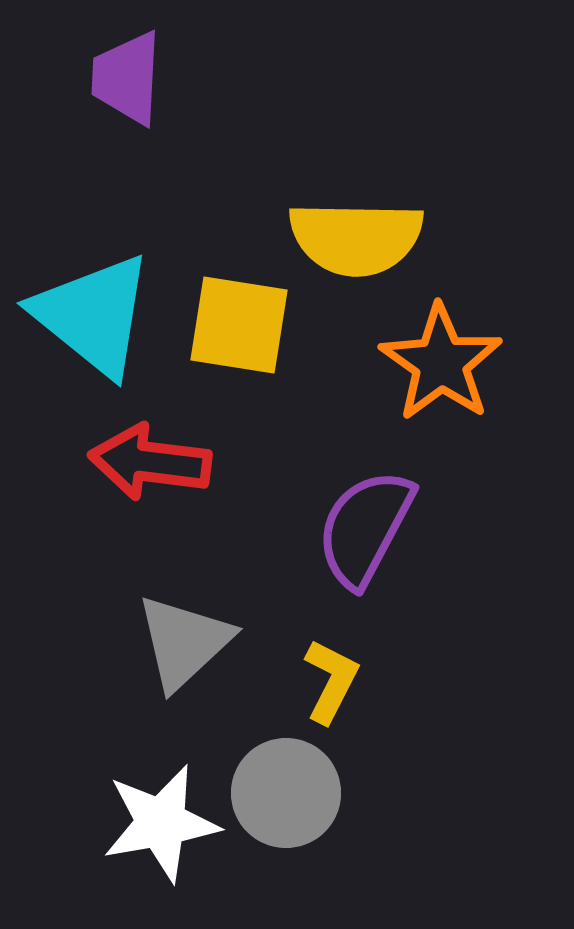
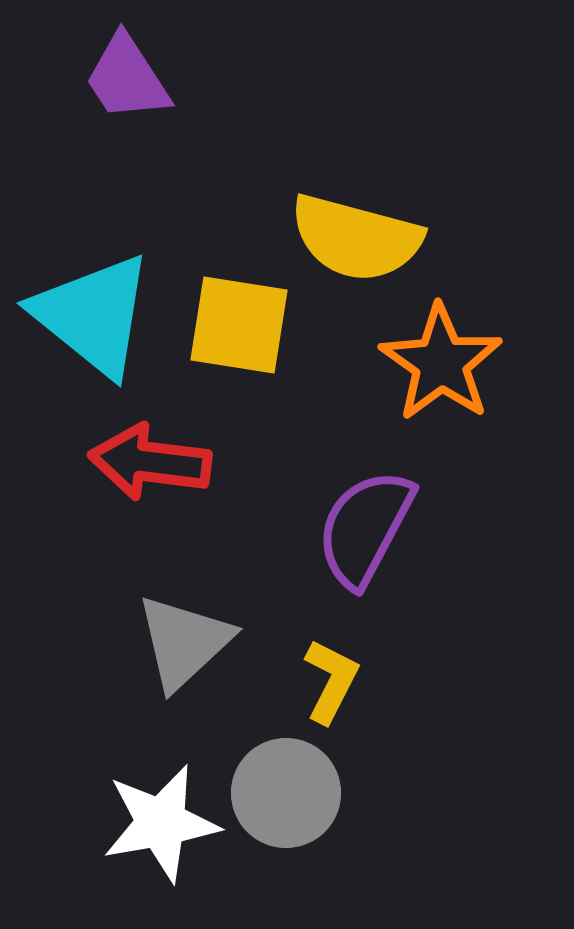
purple trapezoid: rotated 36 degrees counterclockwise
yellow semicircle: rotated 14 degrees clockwise
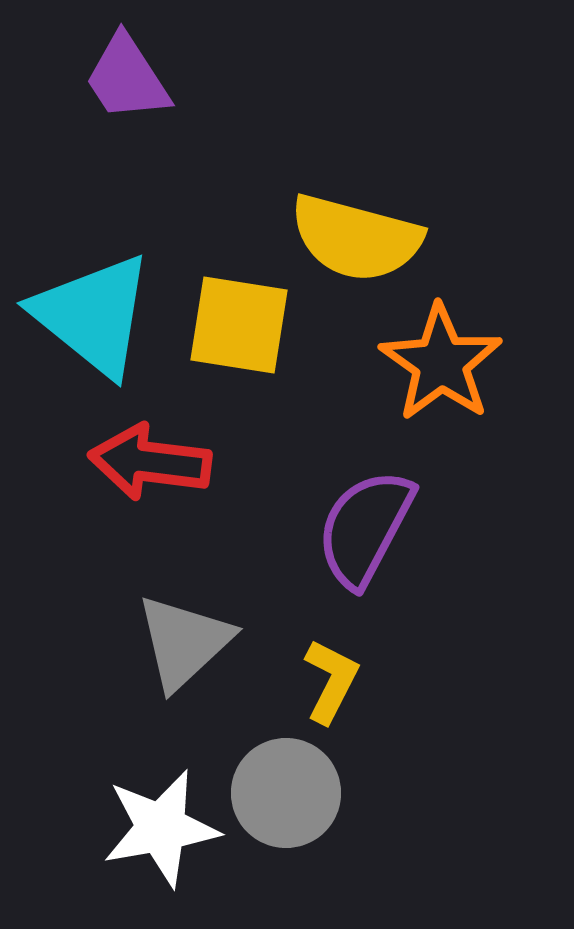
white star: moved 5 px down
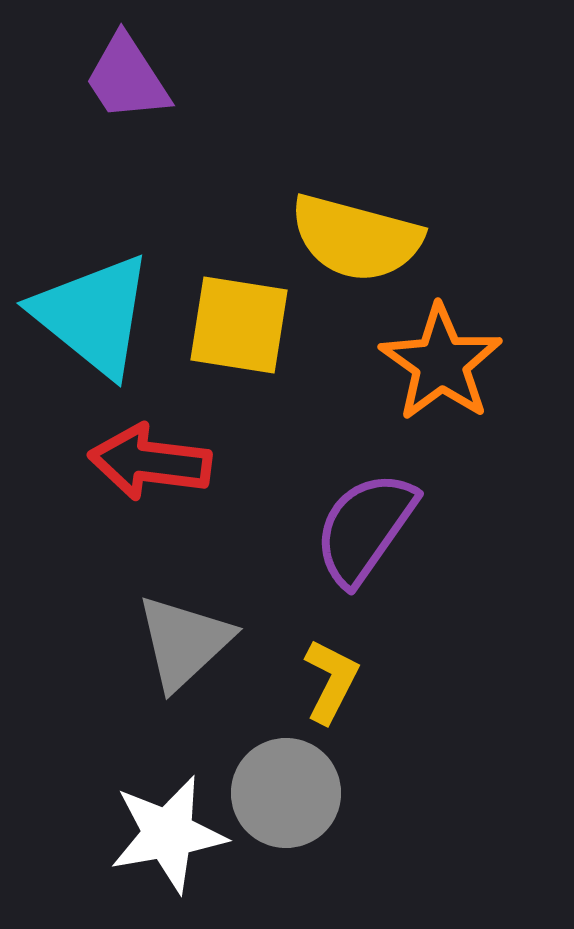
purple semicircle: rotated 7 degrees clockwise
white star: moved 7 px right, 6 px down
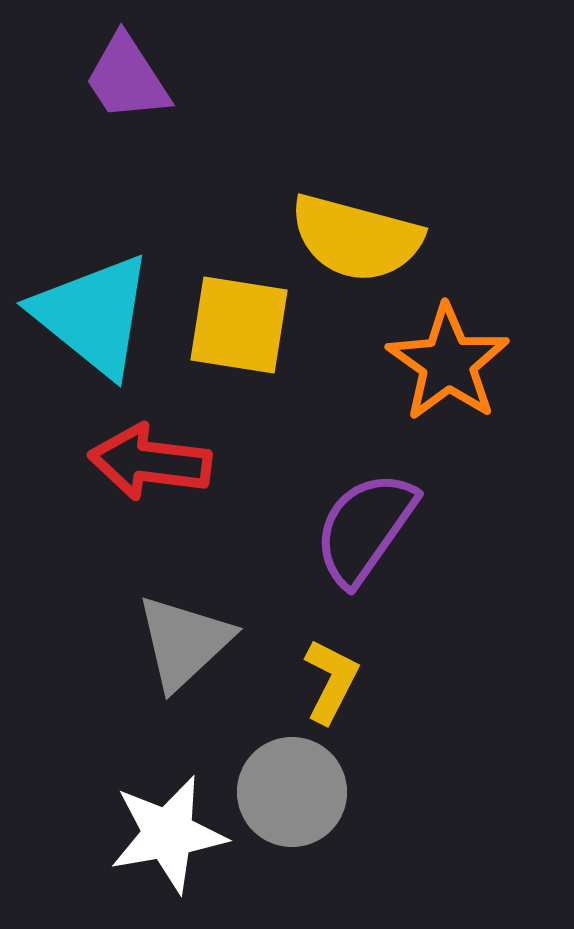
orange star: moved 7 px right
gray circle: moved 6 px right, 1 px up
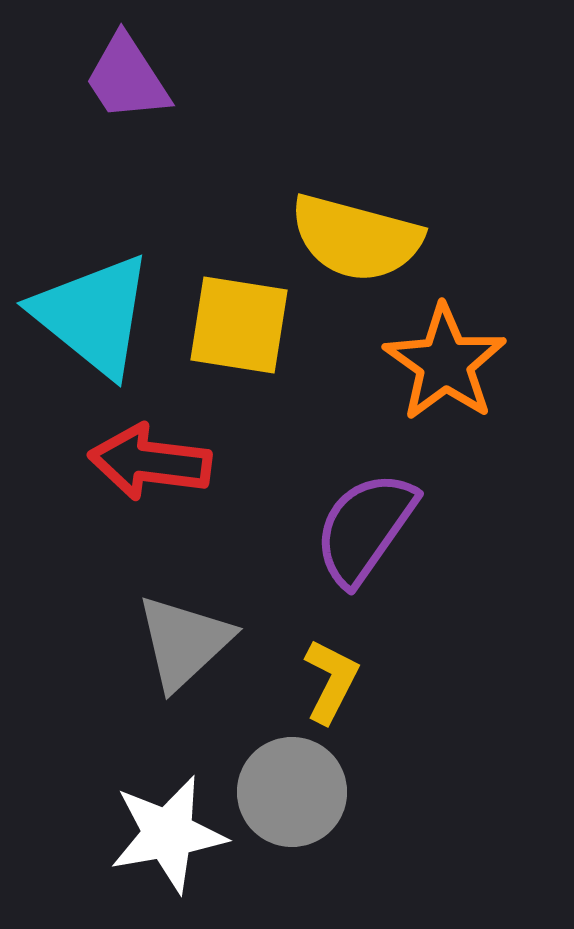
orange star: moved 3 px left
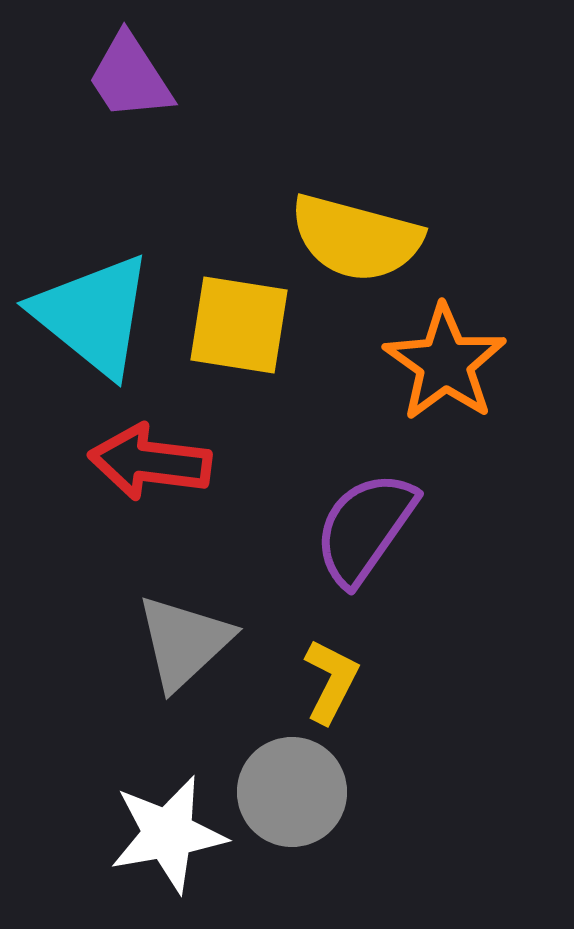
purple trapezoid: moved 3 px right, 1 px up
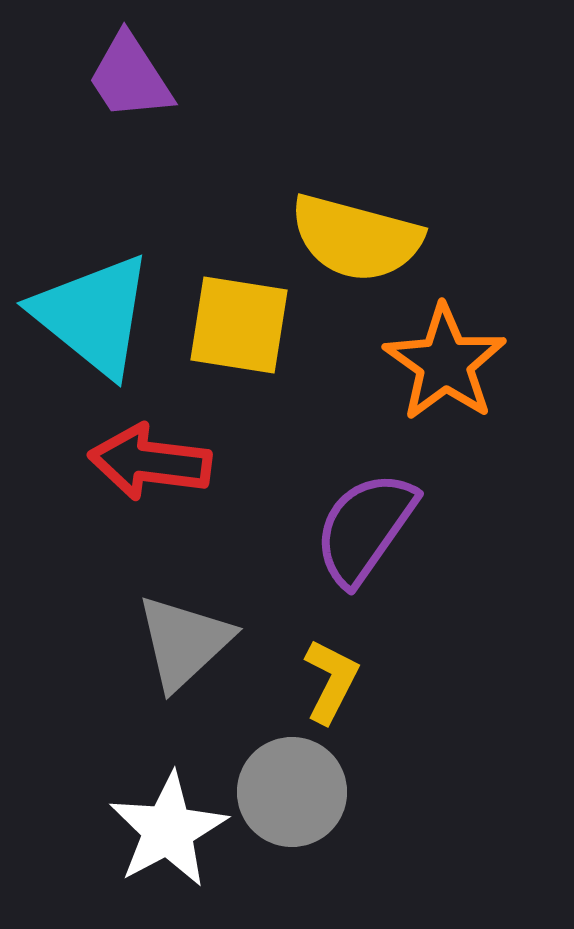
white star: moved 4 px up; rotated 18 degrees counterclockwise
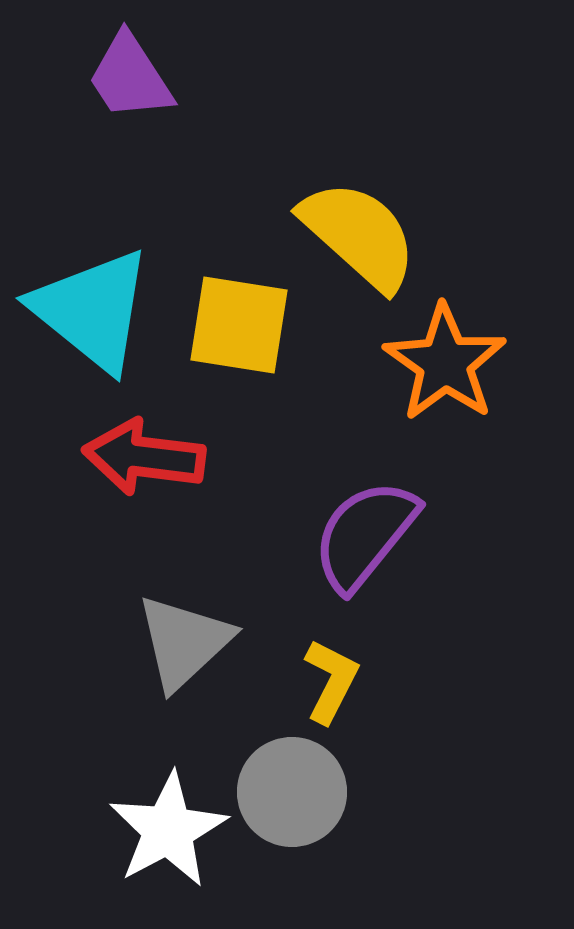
yellow semicircle: moved 3 px right, 3 px up; rotated 153 degrees counterclockwise
cyan triangle: moved 1 px left, 5 px up
red arrow: moved 6 px left, 5 px up
purple semicircle: moved 7 px down; rotated 4 degrees clockwise
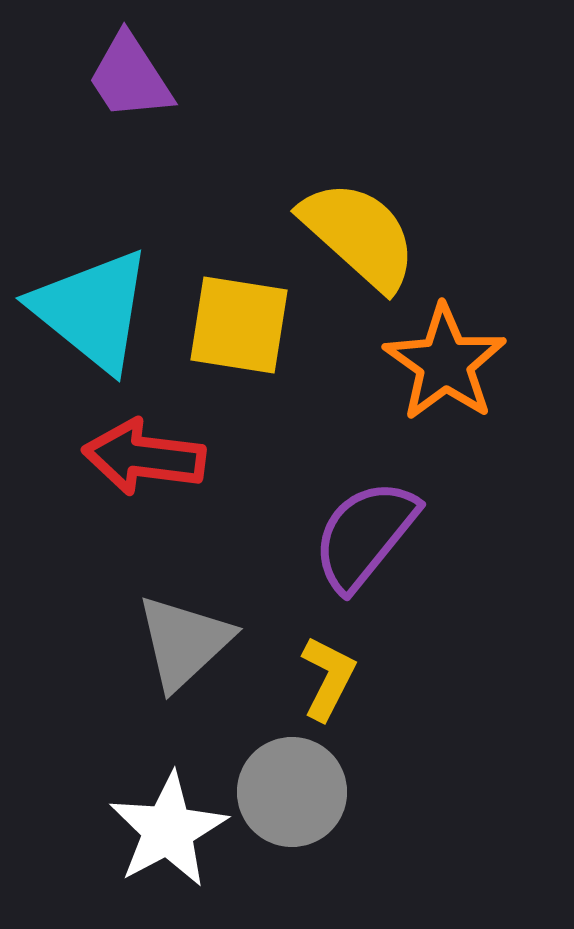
yellow L-shape: moved 3 px left, 3 px up
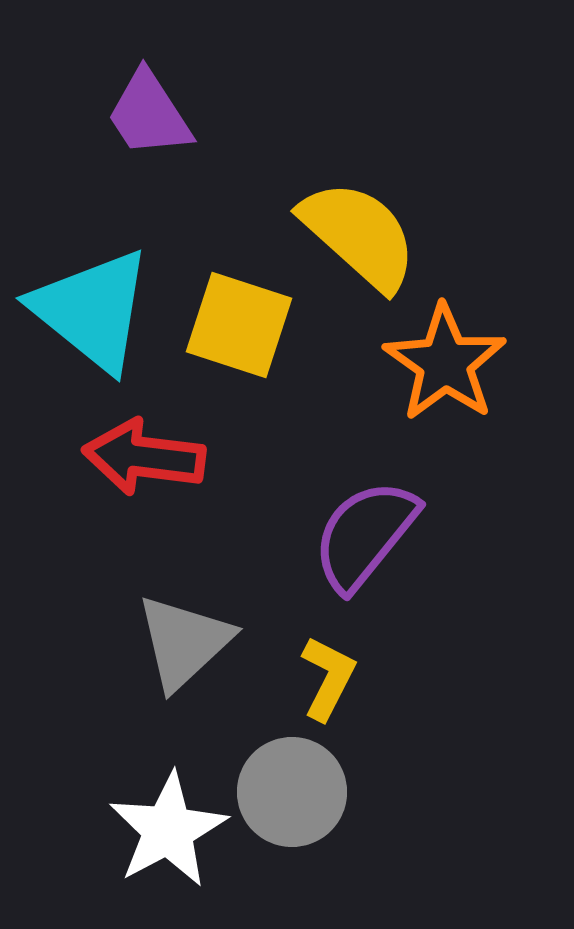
purple trapezoid: moved 19 px right, 37 px down
yellow square: rotated 9 degrees clockwise
